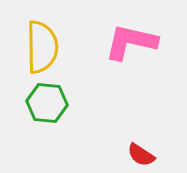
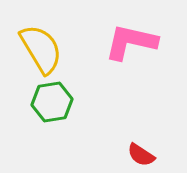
yellow semicircle: moved 1 px left, 2 px down; rotated 30 degrees counterclockwise
green hexagon: moved 5 px right, 1 px up; rotated 15 degrees counterclockwise
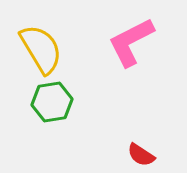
pink L-shape: rotated 40 degrees counterclockwise
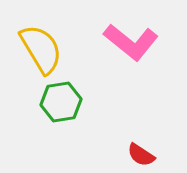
pink L-shape: rotated 114 degrees counterclockwise
green hexagon: moved 9 px right
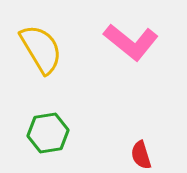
green hexagon: moved 13 px left, 31 px down
red semicircle: rotated 40 degrees clockwise
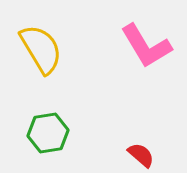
pink L-shape: moved 15 px right, 4 px down; rotated 20 degrees clockwise
red semicircle: rotated 148 degrees clockwise
